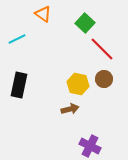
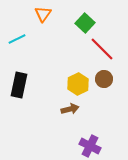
orange triangle: rotated 30 degrees clockwise
yellow hexagon: rotated 20 degrees clockwise
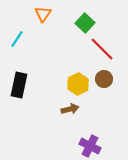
cyan line: rotated 30 degrees counterclockwise
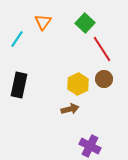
orange triangle: moved 8 px down
red line: rotated 12 degrees clockwise
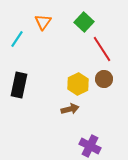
green square: moved 1 px left, 1 px up
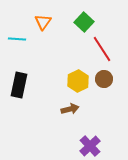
cyan line: rotated 60 degrees clockwise
yellow hexagon: moved 3 px up
purple cross: rotated 20 degrees clockwise
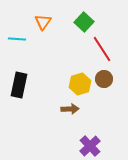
yellow hexagon: moved 2 px right, 3 px down; rotated 10 degrees clockwise
brown arrow: rotated 12 degrees clockwise
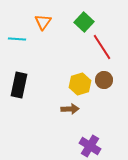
red line: moved 2 px up
brown circle: moved 1 px down
purple cross: rotated 15 degrees counterclockwise
